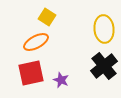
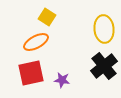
purple star: moved 1 px right; rotated 14 degrees counterclockwise
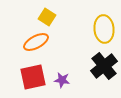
red square: moved 2 px right, 4 px down
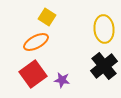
red square: moved 3 px up; rotated 24 degrees counterclockwise
